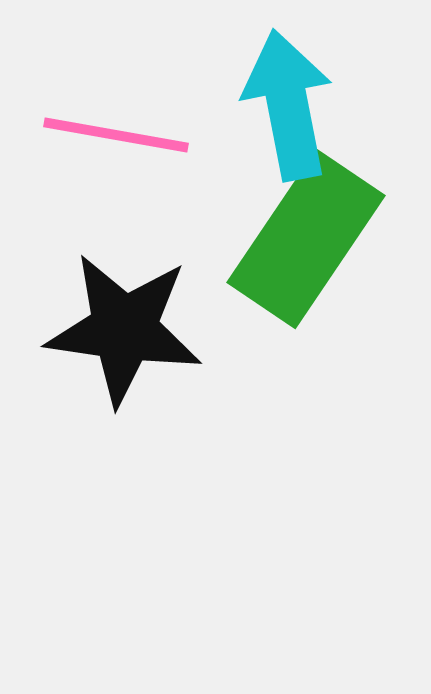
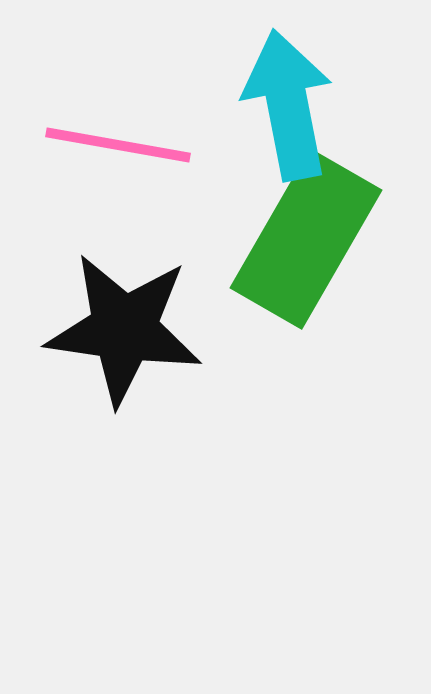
pink line: moved 2 px right, 10 px down
green rectangle: rotated 4 degrees counterclockwise
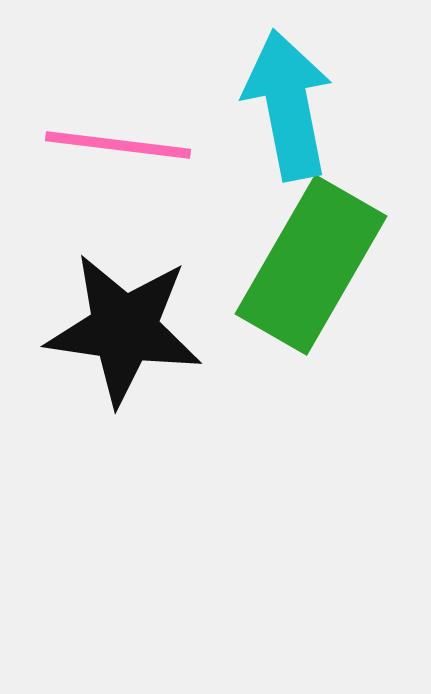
pink line: rotated 3 degrees counterclockwise
green rectangle: moved 5 px right, 26 px down
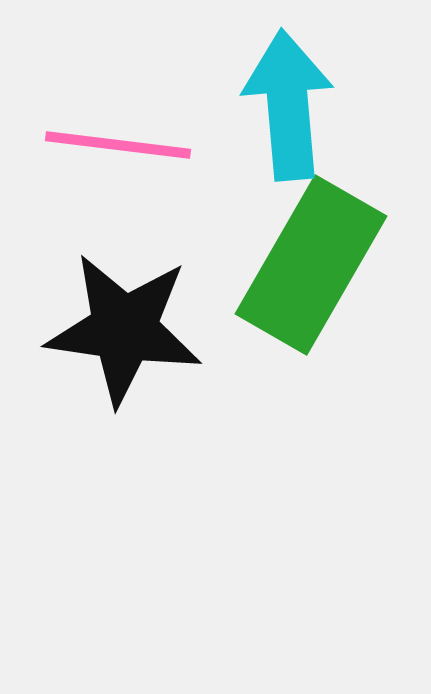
cyan arrow: rotated 6 degrees clockwise
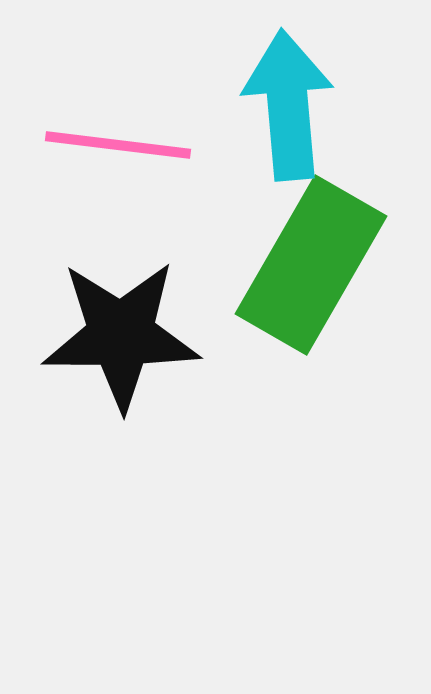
black star: moved 3 px left, 6 px down; rotated 8 degrees counterclockwise
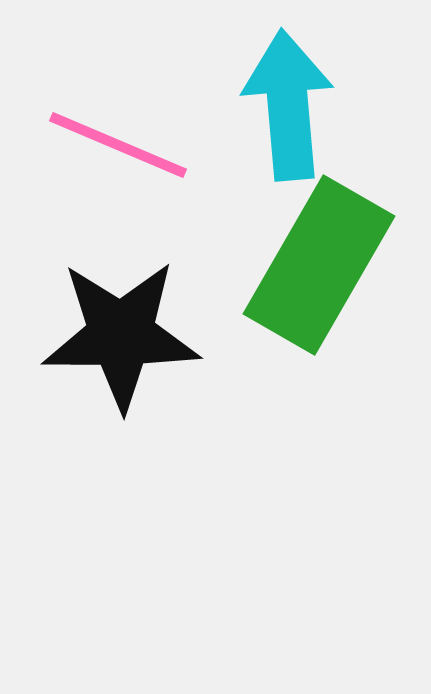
pink line: rotated 16 degrees clockwise
green rectangle: moved 8 px right
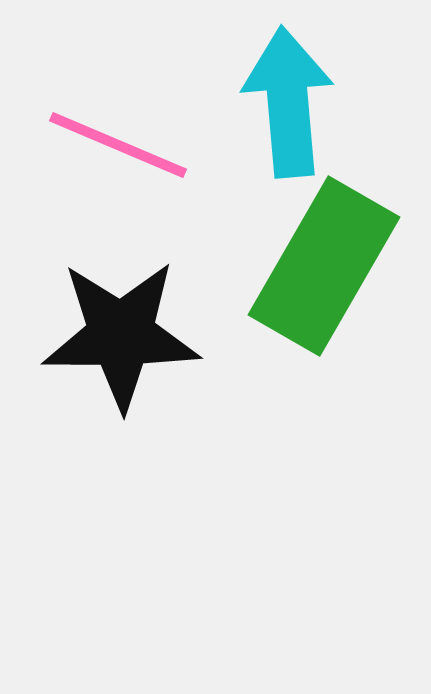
cyan arrow: moved 3 px up
green rectangle: moved 5 px right, 1 px down
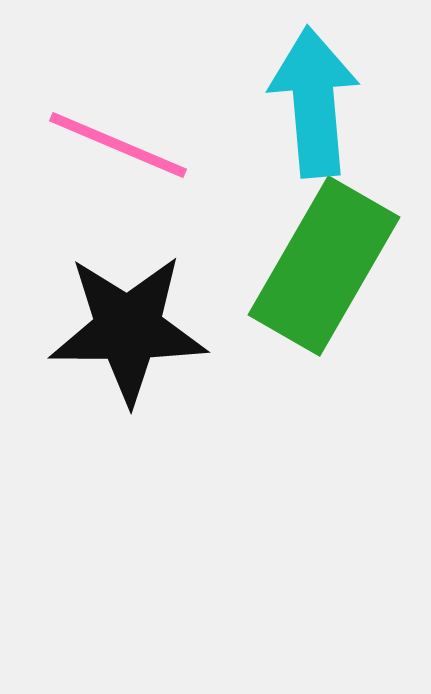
cyan arrow: moved 26 px right
black star: moved 7 px right, 6 px up
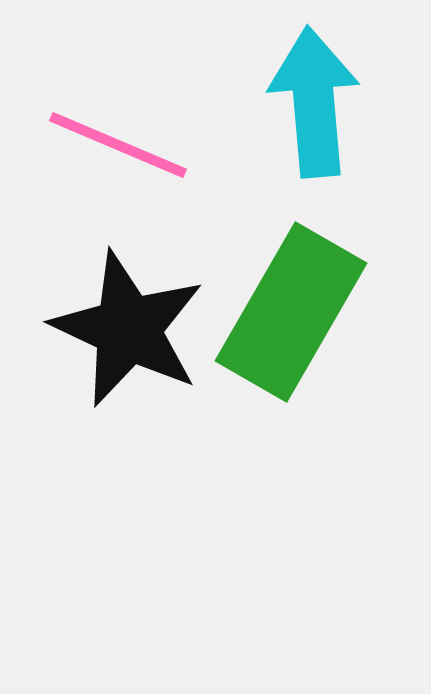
green rectangle: moved 33 px left, 46 px down
black star: rotated 25 degrees clockwise
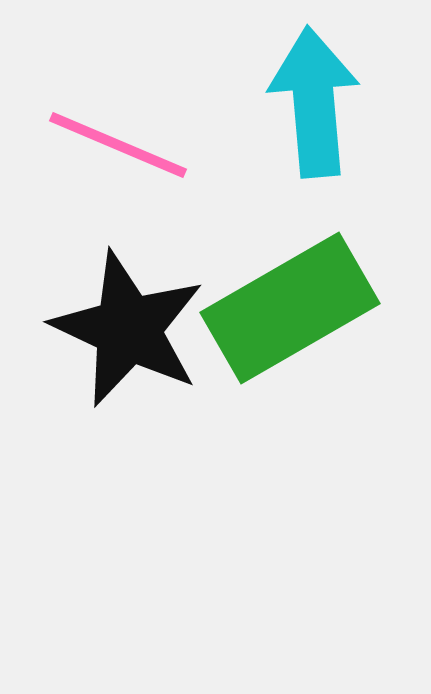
green rectangle: moved 1 px left, 4 px up; rotated 30 degrees clockwise
